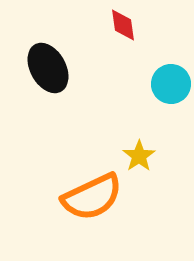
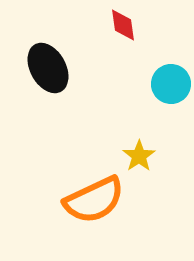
orange semicircle: moved 2 px right, 3 px down
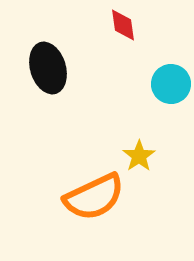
black ellipse: rotated 12 degrees clockwise
orange semicircle: moved 3 px up
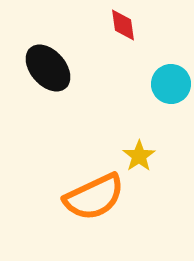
black ellipse: rotated 24 degrees counterclockwise
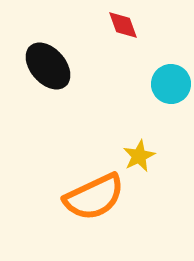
red diamond: rotated 12 degrees counterclockwise
black ellipse: moved 2 px up
yellow star: rotated 8 degrees clockwise
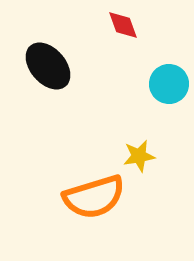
cyan circle: moved 2 px left
yellow star: rotated 16 degrees clockwise
orange semicircle: rotated 8 degrees clockwise
